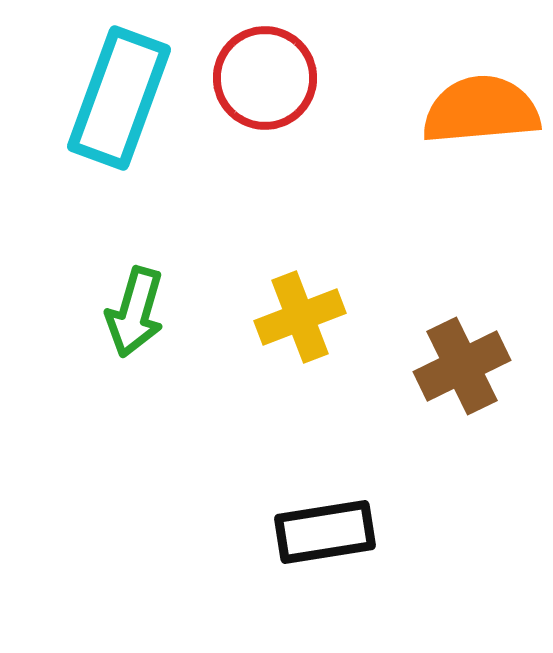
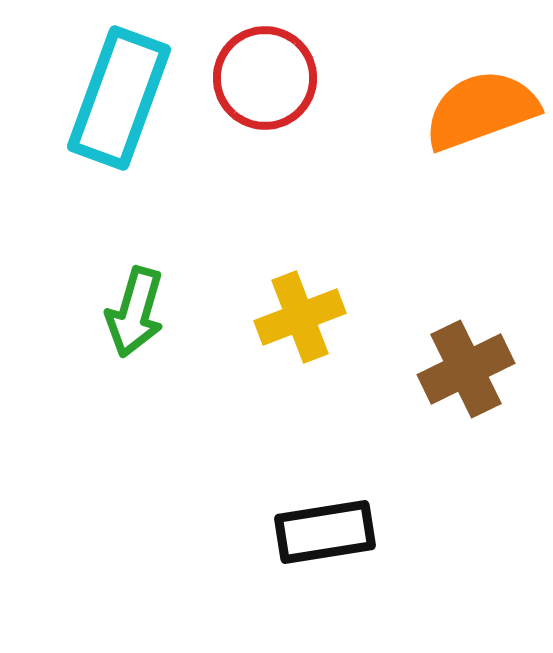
orange semicircle: rotated 15 degrees counterclockwise
brown cross: moved 4 px right, 3 px down
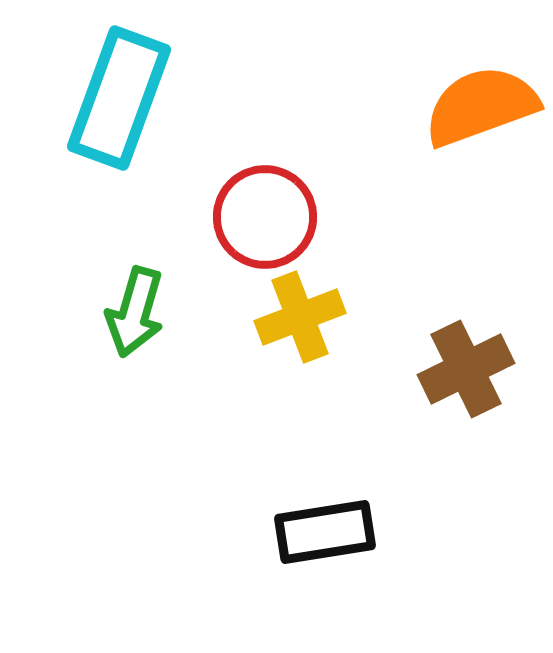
red circle: moved 139 px down
orange semicircle: moved 4 px up
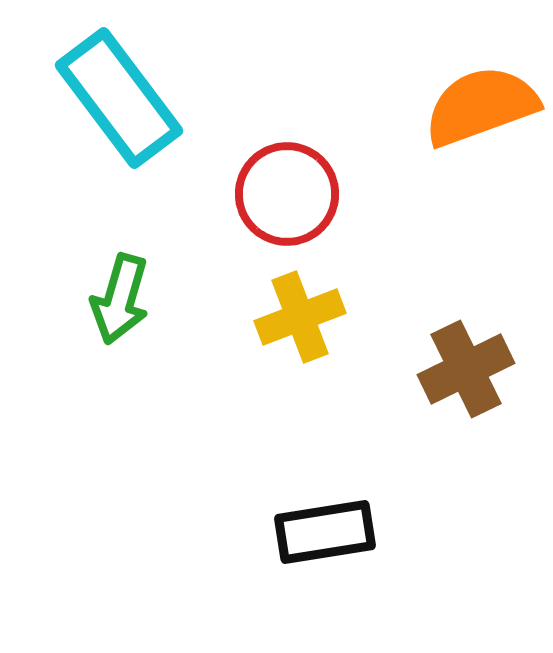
cyan rectangle: rotated 57 degrees counterclockwise
red circle: moved 22 px right, 23 px up
green arrow: moved 15 px left, 13 px up
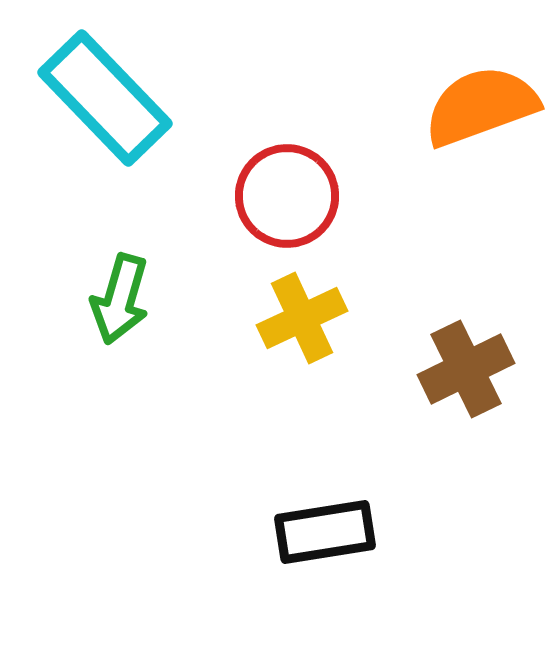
cyan rectangle: moved 14 px left; rotated 7 degrees counterclockwise
red circle: moved 2 px down
yellow cross: moved 2 px right, 1 px down; rotated 4 degrees counterclockwise
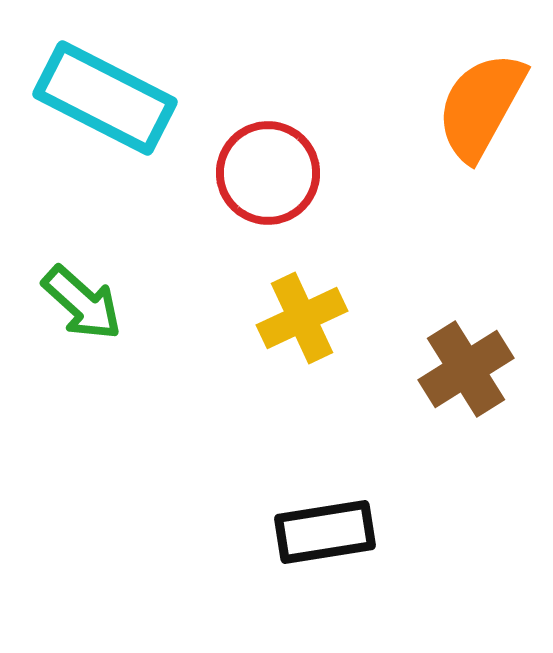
cyan rectangle: rotated 19 degrees counterclockwise
orange semicircle: rotated 41 degrees counterclockwise
red circle: moved 19 px left, 23 px up
green arrow: moved 38 px left, 4 px down; rotated 64 degrees counterclockwise
brown cross: rotated 6 degrees counterclockwise
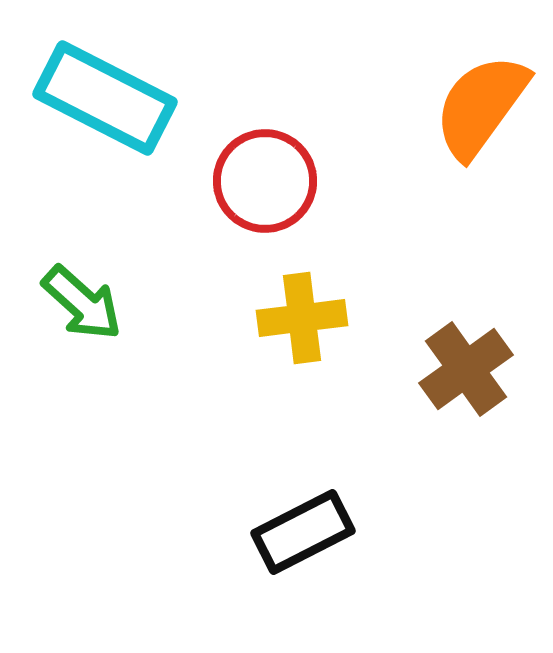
orange semicircle: rotated 7 degrees clockwise
red circle: moved 3 px left, 8 px down
yellow cross: rotated 18 degrees clockwise
brown cross: rotated 4 degrees counterclockwise
black rectangle: moved 22 px left; rotated 18 degrees counterclockwise
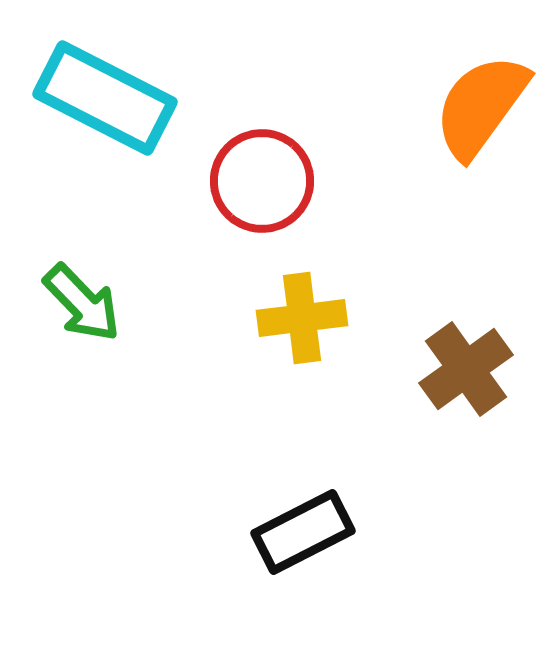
red circle: moved 3 px left
green arrow: rotated 4 degrees clockwise
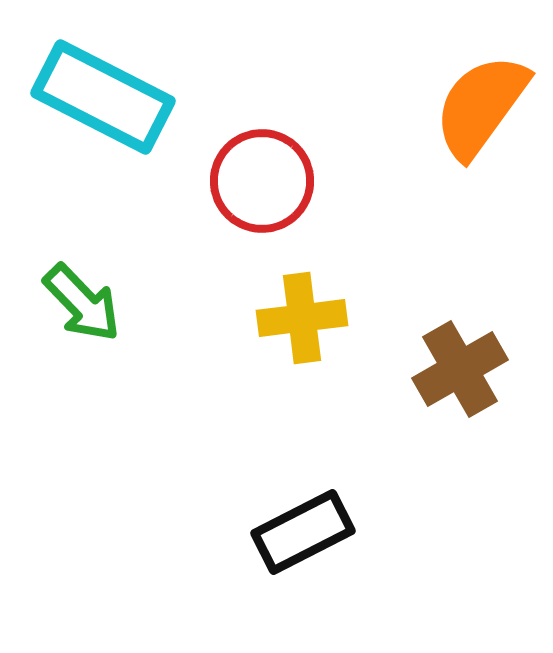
cyan rectangle: moved 2 px left, 1 px up
brown cross: moved 6 px left; rotated 6 degrees clockwise
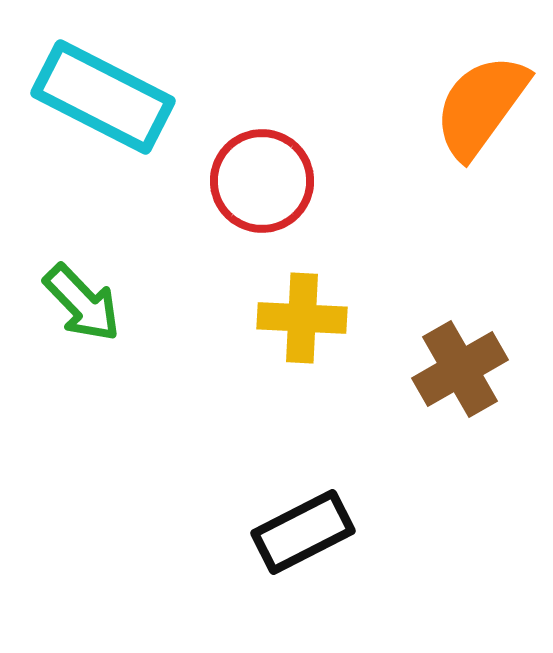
yellow cross: rotated 10 degrees clockwise
